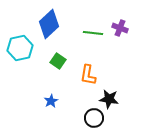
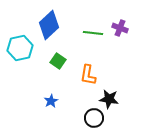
blue diamond: moved 1 px down
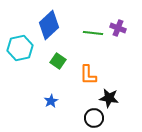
purple cross: moved 2 px left
orange L-shape: rotated 10 degrees counterclockwise
black star: moved 1 px up
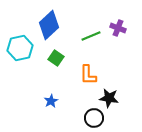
green line: moved 2 px left, 3 px down; rotated 30 degrees counterclockwise
green square: moved 2 px left, 3 px up
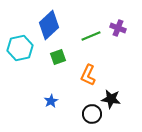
green square: moved 2 px right, 1 px up; rotated 35 degrees clockwise
orange L-shape: rotated 25 degrees clockwise
black star: moved 2 px right, 1 px down
black circle: moved 2 px left, 4 px up
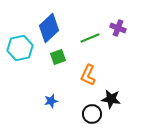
blue diamond: moved 3 px down
green line: moved 1 px left, 2 px down
blue star: rotated 16 degrees clockwise
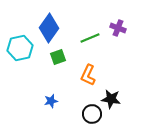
blue diamond: rotated 12 degrees counterclockwise
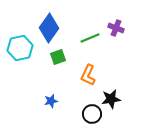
purple cross: moved 2 px left
black star: rotated 18 degrees counterclockwise
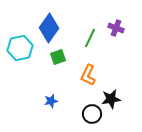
green line: rotated 42 degrees counterclockwise
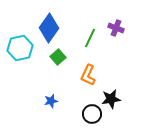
green square: rotated 21 degrees counterclockwise
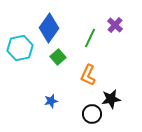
purple cross: moved 1 px left, 3 px up; rotated 21 degrees clockwise
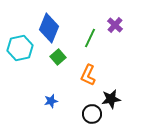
blue diamond: rotated 12 degrees counterclockwise
